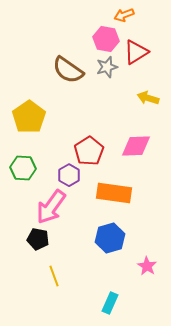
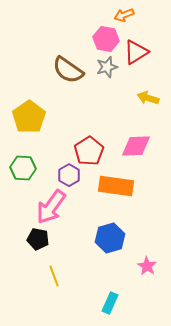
orange rectangle: moved 2 px right, 7 px up
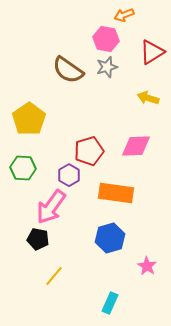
red triangle: moved 16 px right
yellow pentagon: moved 2 px down
red pentagon: rotated 16 degrees clockwise
orange rectangle: moved 7 px down
yellow line: rotated 60 degrees clockwise
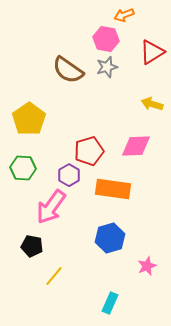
yellow arrow: moved 4 px right, 6 px down
orange rectangle: moved 3 px left, 4 px up
black pentagon: moved 6 px left, 7 px down
pink star: rotated 18 degrees clockwise
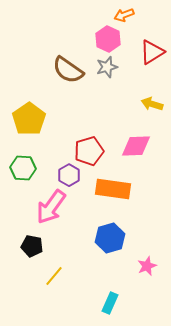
pink hexagon: moved 2 px right; rotated 15 degrees clockwise
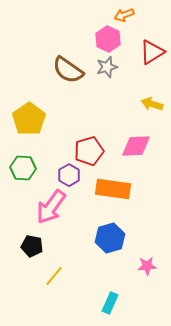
pink star: rotated 18 degrees clockwise
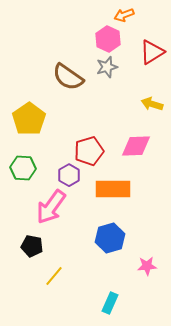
brown semicircle: moved 7 px down
orange rectangle: rotated 8 degrees counterclockwise
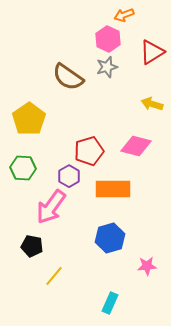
pink diamond: rotated 16 degrees clockwise
purple hexagon: moved 1 px down
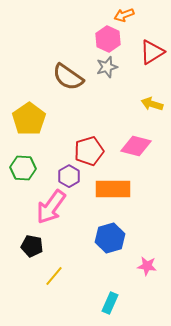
pink star: rotated 12 degrees clockwise
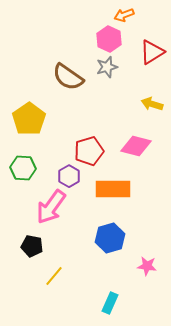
pink hexagon: moved 1 px right
